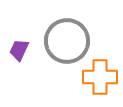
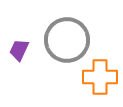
gray circle: moved 1 px up
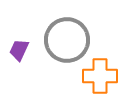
orange cross: moved 1 px up
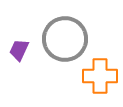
gray circle: moved 2 px left, 1 px up
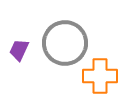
gray circle: moved 4 px down
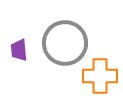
purple trapezoid: rotated 30 degrees counterclockwise
